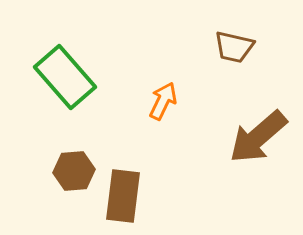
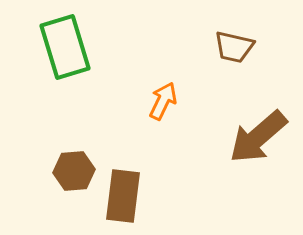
green rectangle: moved 30 px up; rotated 24 degrees clockwise
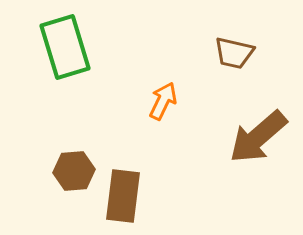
brown trapezoid: moved 6 px down
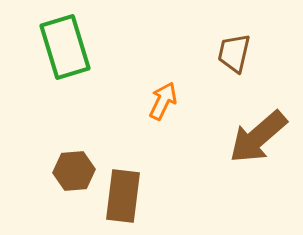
brown trapezoid: rotated 90 degrees clockwise
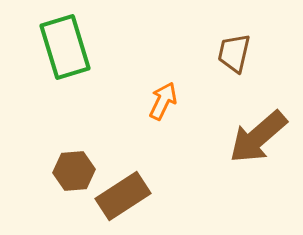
brown rectangle: rotated 50 degrees clockwise
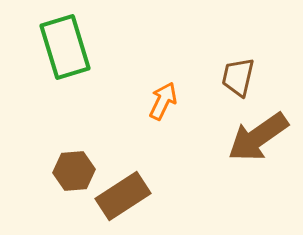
brown trapezoid: moved 4 px right, 24 px down
brown arrow: rotated 6 degrees clockwise
